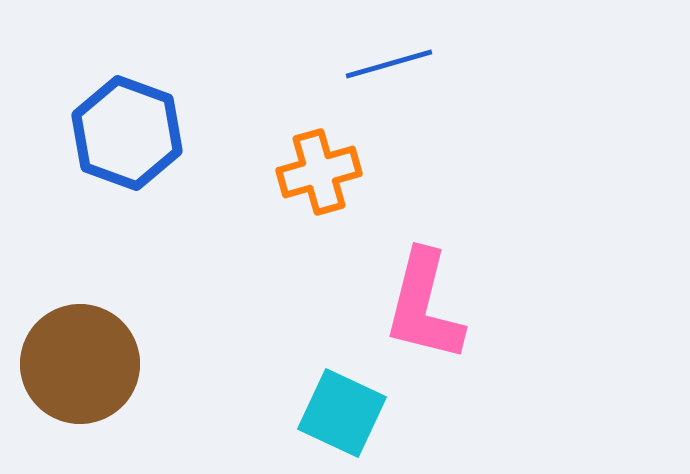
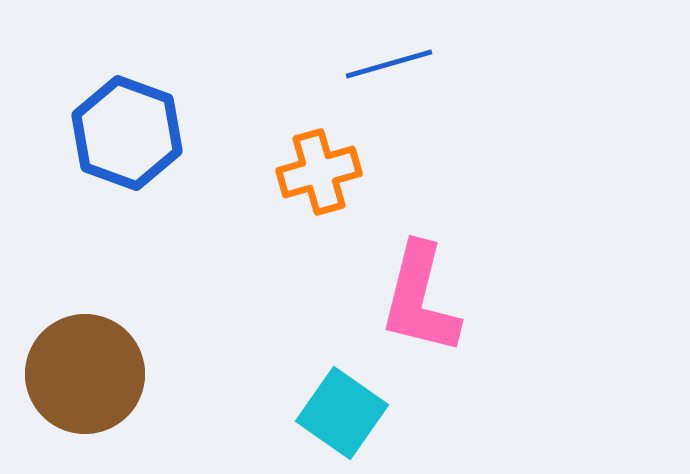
pink L-shape: moved 4 px left, 7 px up
brown circle: moved 5 px right, 10 px down
cyan square: rotated 10 degrees clockwise
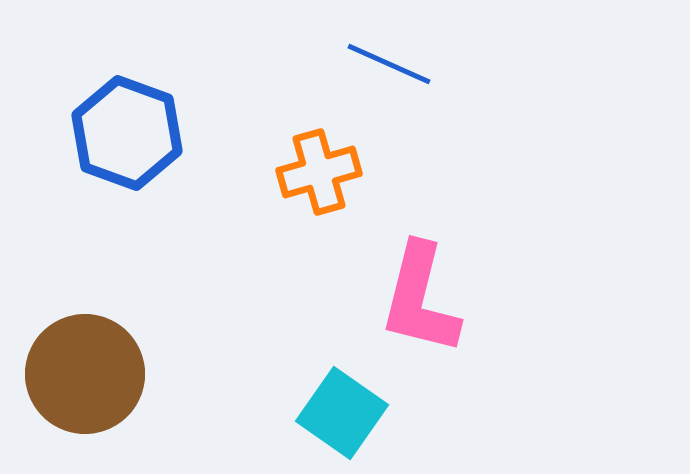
blue line: rotated 40 degrees clockwise
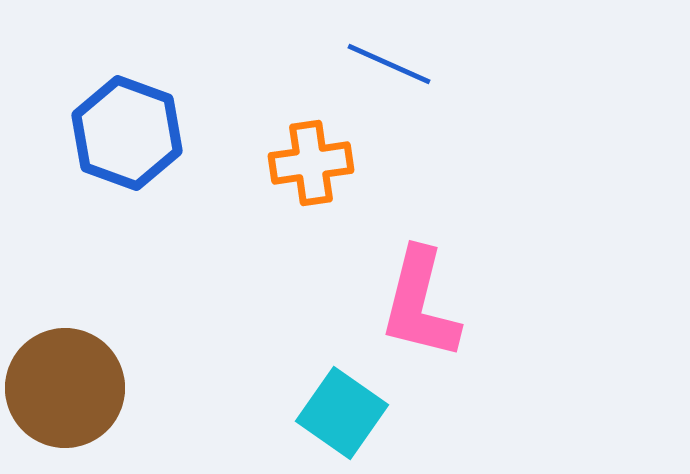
orange cross: moved 8 px left, 9 px up; rotated 8 degrees clockwise
pink L-shape: moved 5 px down
brown circle: moved 20 px left, 14 px down
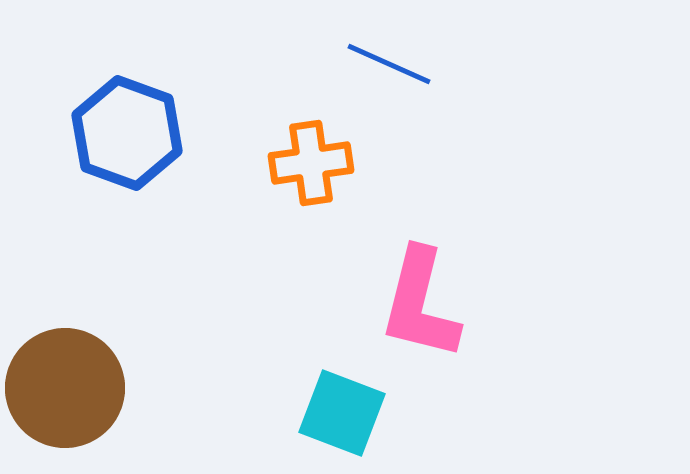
cyan square: rotated 14 degrees counterclockwise
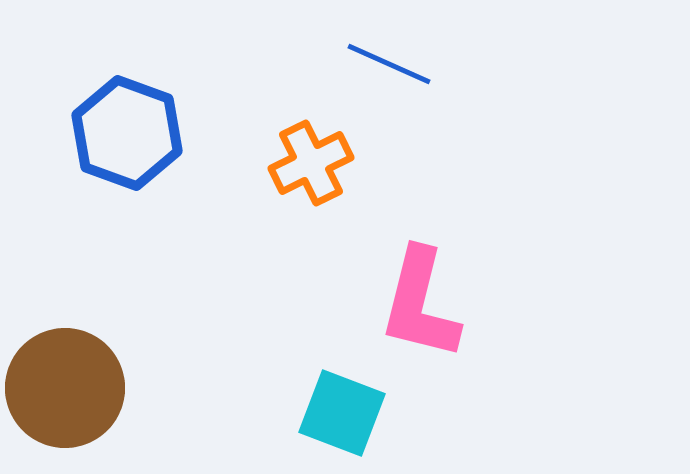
orange cross: rotated 18 degrees counterclockwise
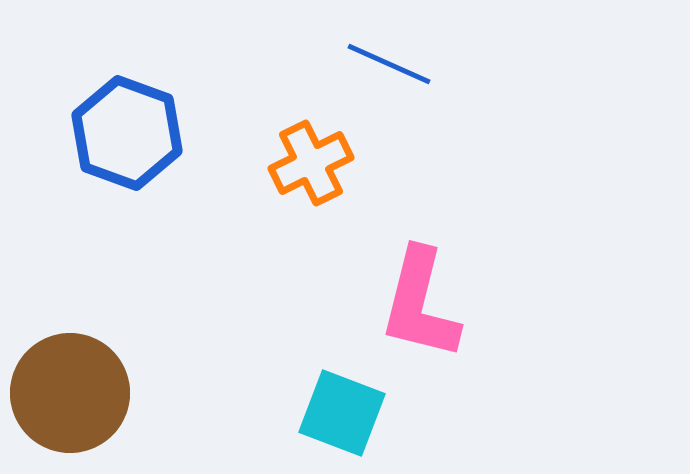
brown circle: moved 5 px right, 5 px down
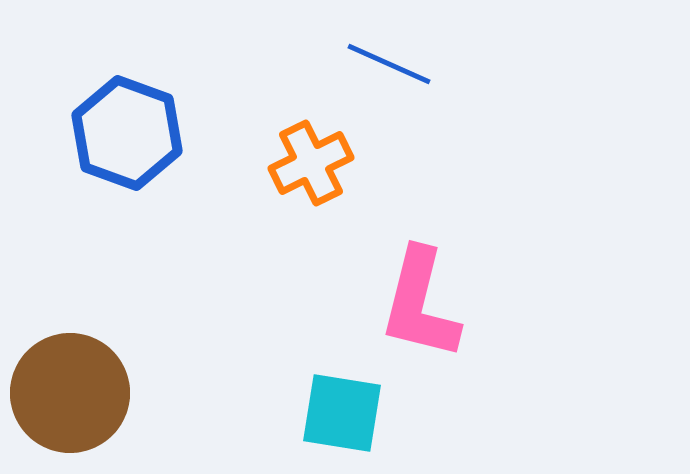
cyan square: rotated 12 degrees counterclockwise
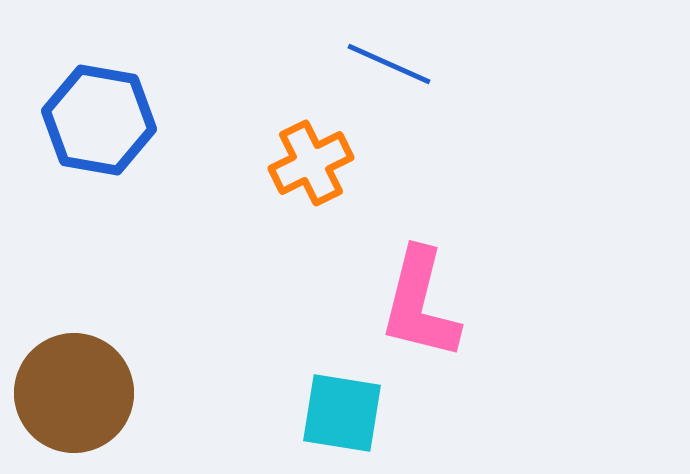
blue hexagon: moved 28 px left, 13 px up; rotated 10 degrees counterclockwise
brown circle: moved 4 px right
